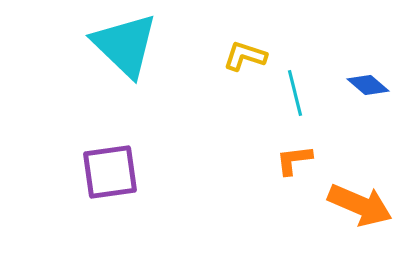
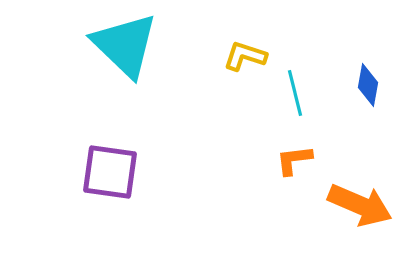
blue diamond: rotated 60 degrees clockwise
purple square: rotated 16 degrees clockwise
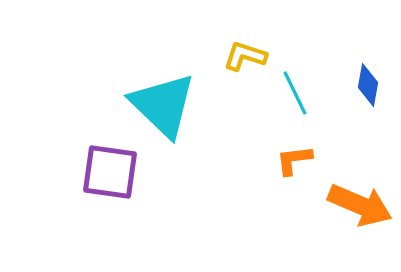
cyan triangle: moved 38 px right, 60 px down
cyan line: rotated 12 degrees counterclockwise
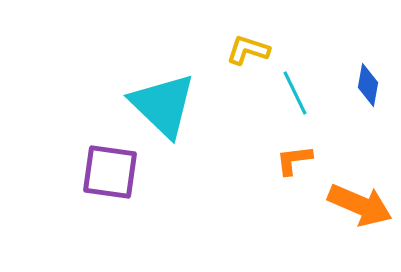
yellow L-shape: moved 3 px right, 6 px up
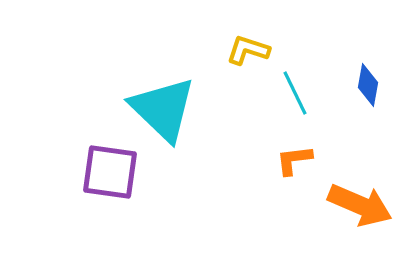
cyan triangle: moved 4 px down
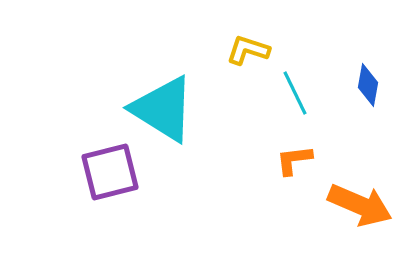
cyan triangle: rotated 12 degrees counterclockwise
purple square: rotated 22 degrees counterclockwise
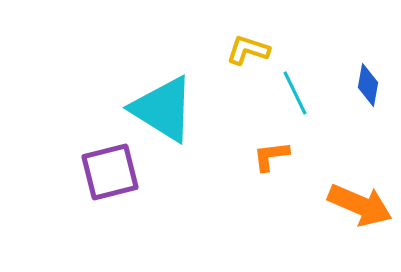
orange L-shape: moved 23 px left, 4 px up
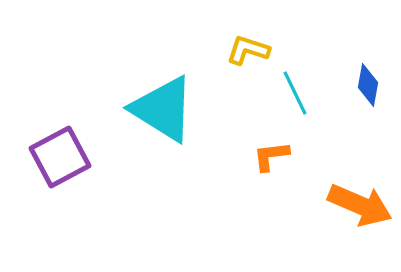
purple square: moved 50 px left, 15 px up; rotated 14 degrees counterclockwise
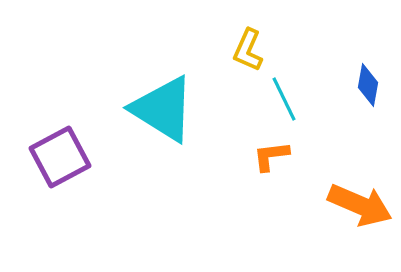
yellow L-shape: rotated 84 degrees counterclockwise
cyan line: moved 11 px left, 6 px down
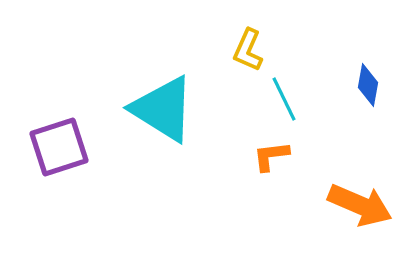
purple square: moved 1 px left, 10 px up; rotated 10 degrees clockwise
